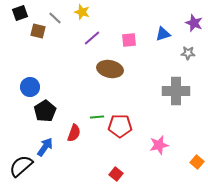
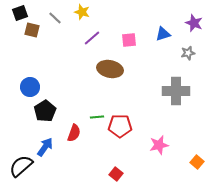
brown square: moved 6 px left, 1 px up
gray star: rotated 16 degrees counterclockwise
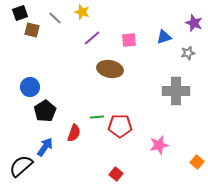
blue triangle: moved 1 px right, 3 px down
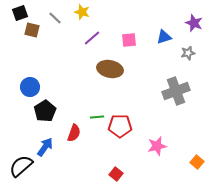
gray cross: rotated 20 degrees counterclockwise
pink star: moved 2 px left, 1 px down
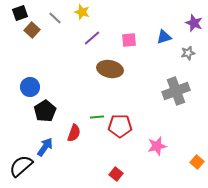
brown square: rotated 28 degrees clockwise
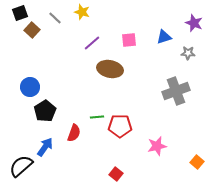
purple line: moved 5 px down
gray star: rotated 16 degrees clockwise
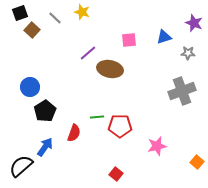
purple line: moved 4 px left, 10 px down
gray cross: moved 6 px right
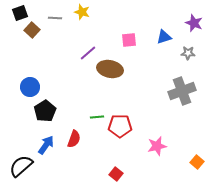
gray line: rotated 40 degrees counterclockwise
red semicircle: moved 6 px down
blue arrow: moved 1 px right, 2 px up
